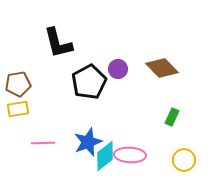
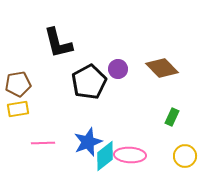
yellow circle: moved 1 px right, 4 px up
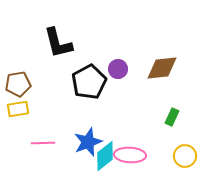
brown diamond: rotated 52 degrees counterclockwise
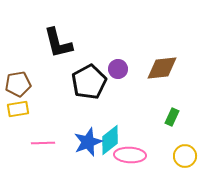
cyan diamond: moved 5 px right, 16 px up
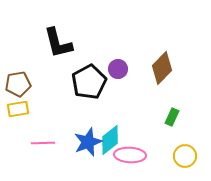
brown diamond: rotated 40 degrees counterclockwise
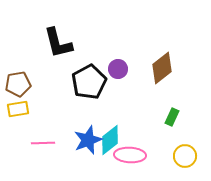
brown diamond: rotated 8 degrees clockwise
blue star: moved 2 px up
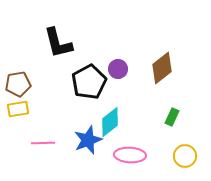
cyan diamond: moved 18 px up
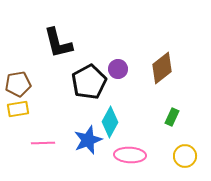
cyan diamond: rotated 24 degrees counterclockwise
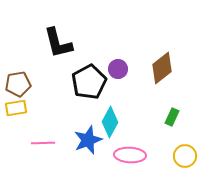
yellow rectangle: moved 2 px left, 1 px up
